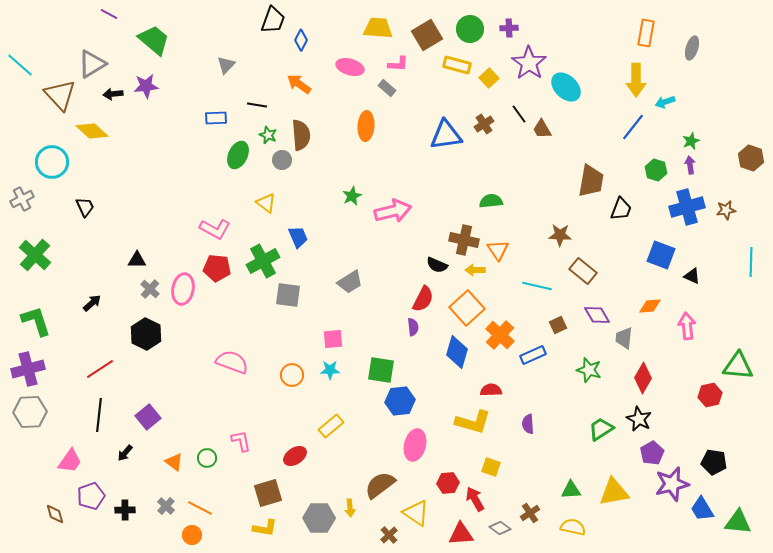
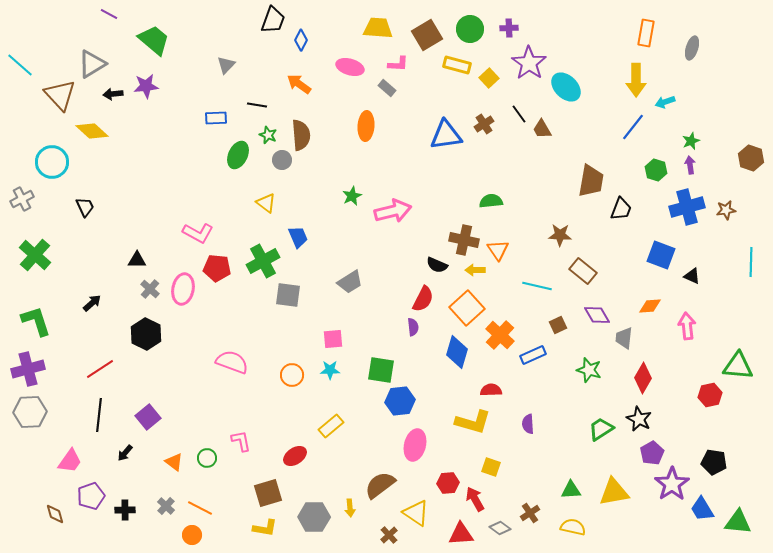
pink L-shape at (215, 229): moved 17 px left, 4 px down
purple star at (672, 484): rotated 20 degrees counterclockwise
gray hexagon at (319, 518): moved 5 px left, 1 px up
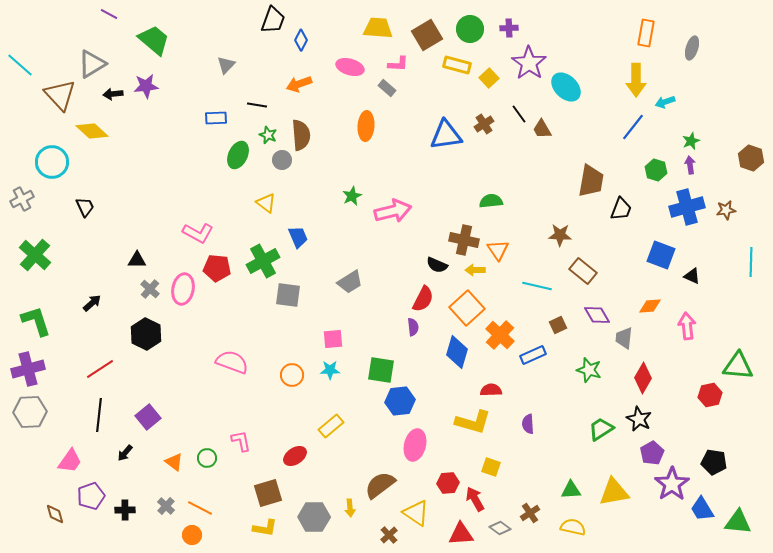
orange arrow at (299, 84): rotated 55 degrees counterclockwise
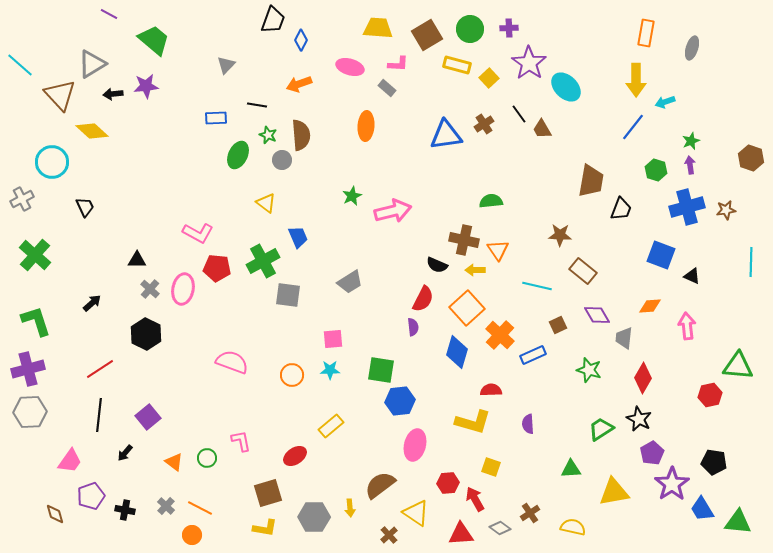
green triangle at (571, 490): moved 21 px up
black cross at (125, 510): rotated 12 degrees clockwise
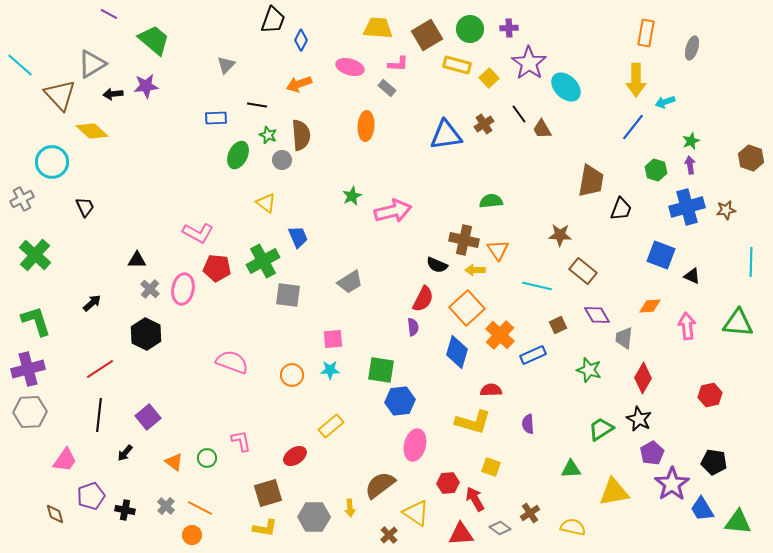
green triangle at (738, 366): moved 43 px up
pink trapezoid at (70, 461): moved 5 px left, 1 px up
